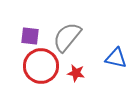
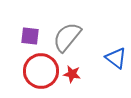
blue triangle: rotated 25 degrees clockwise
red circle: moved 5 px down
red star: moved 4 px left, 1 px down
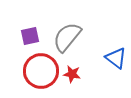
purple square: rotated 18 degrees counterclockwise
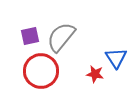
gray semicircle: moved 6 px left
blue triangle: rotated 20 degrees clockwise
red star: moved 23 px right
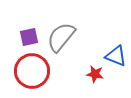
purple square: moved 1 px left, 1 px down
blue triangle: moved 2 px up; rotated 35 degrees counterclockwise
red circle: moved 9 px left
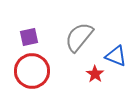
gray semicircle: moved 18 px right
red star: rotated 24 degrees clockwise
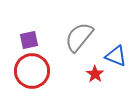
purple square: moved 3 px down
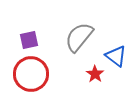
blue triangle: rotated 15 degrees clockwise
red circle: moved 1 px left, 3 px down
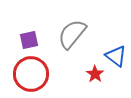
gray semicircle: moved 7 px left, 3 px up
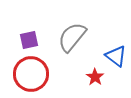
gray semicircle: moved 3 px down
red star: moved 3 px down
